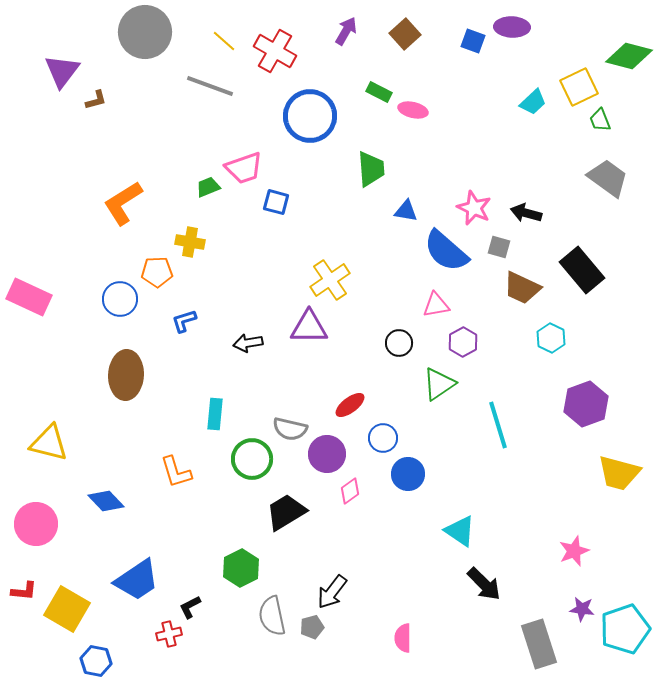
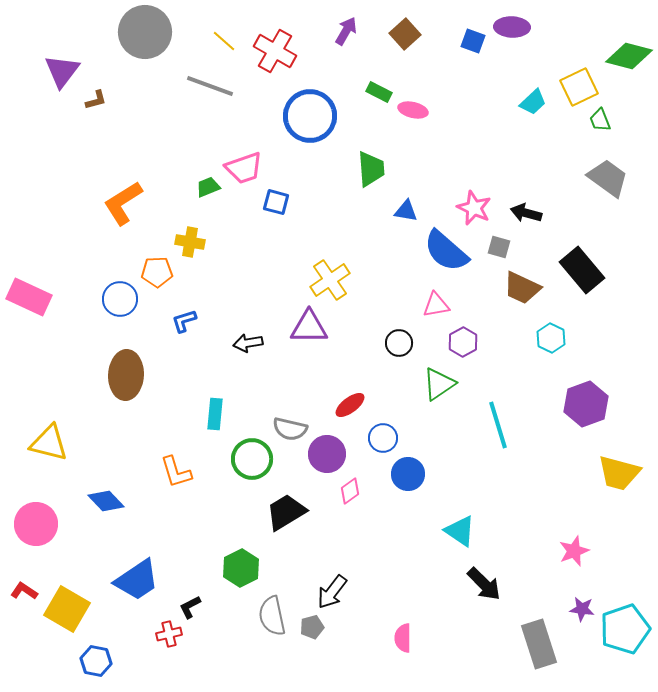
red L-shape at (24, 591): rotated 152 degrees counterclockwise
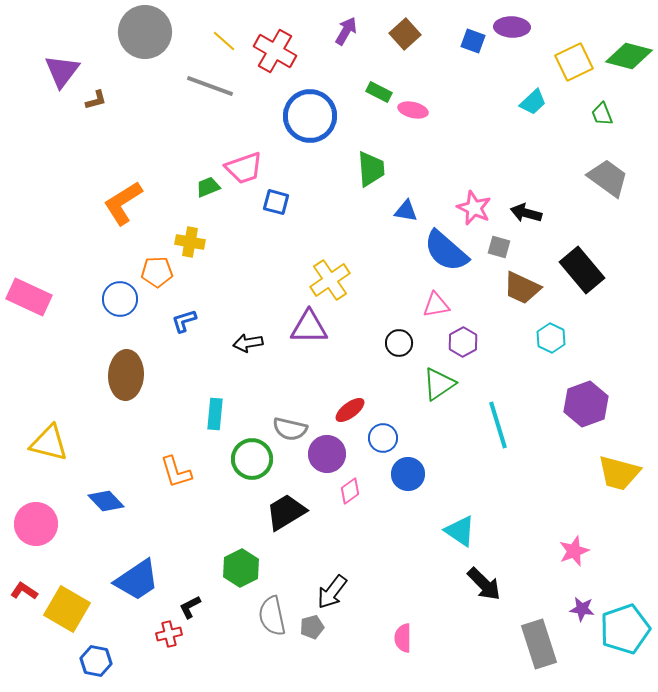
yellow square at (579, 87): moved 5 px left, 25 px up
green trapezoid at (600, 120): moved 2 px right, 6 px up
red ellipse at (350, 405): moved 5 px down
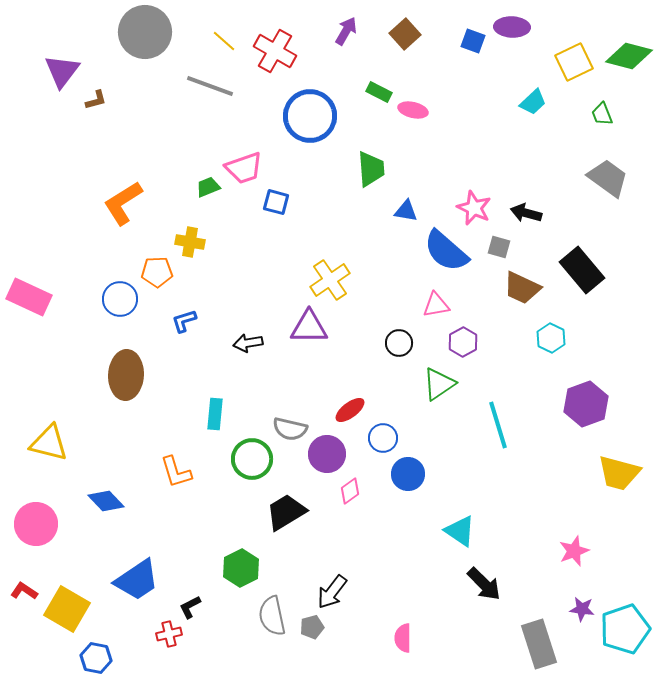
blue hexagon at (96, 661): moved 3 px up
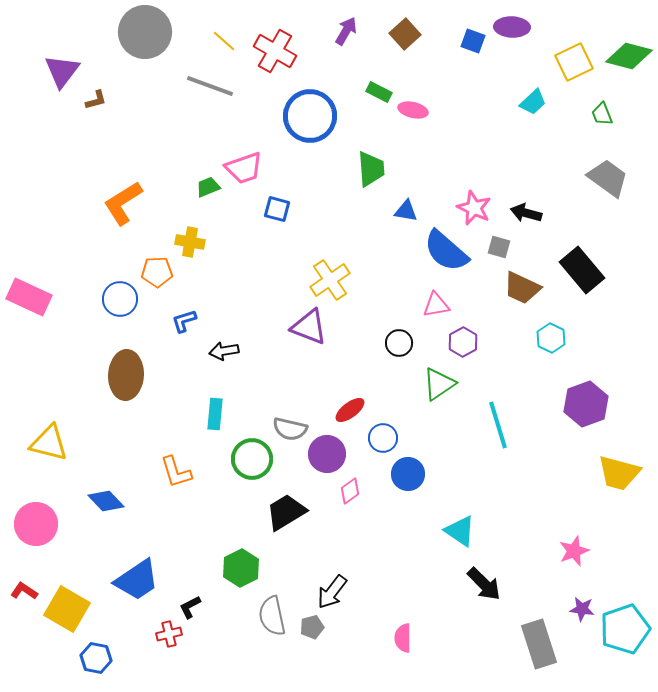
blue square at (276, 202): moved 1 px right, 7 px down
purple triangle at (309, 327): rotated 21 degrees clockwise
black arrow at (248, 343): moved 24 px left, 8 px down
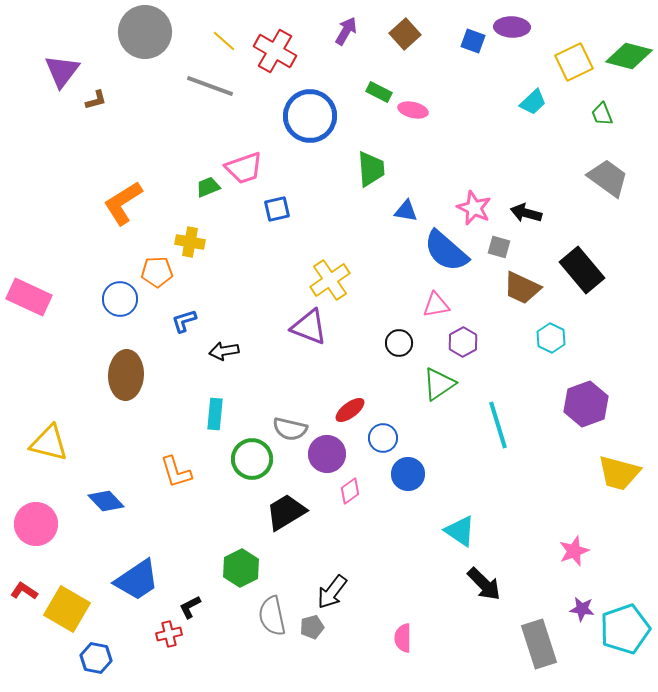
blue square at (277, 209): rotated 28 degrees counterclockwise
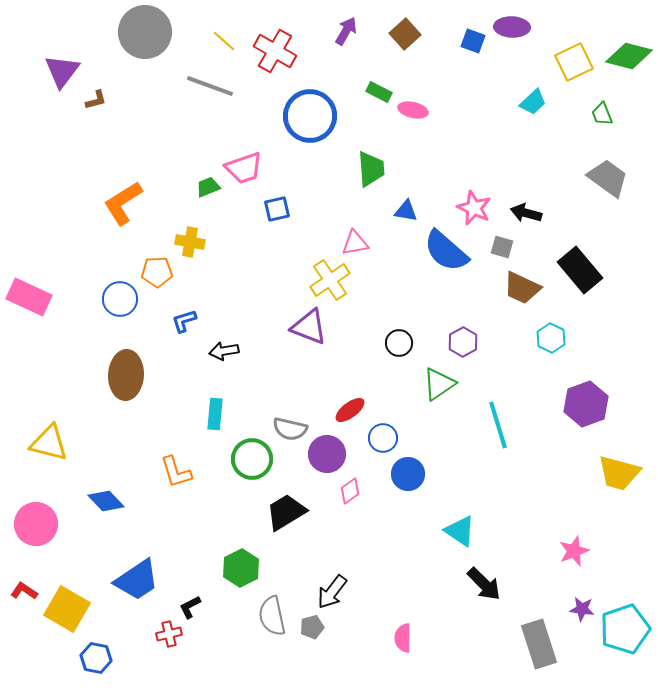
gray square at (499, 247): moved 3 px right
black rectangle at (582, 270): moved 2 px left
pink triangle at (436, 305): moved 81 px left, 62 px up
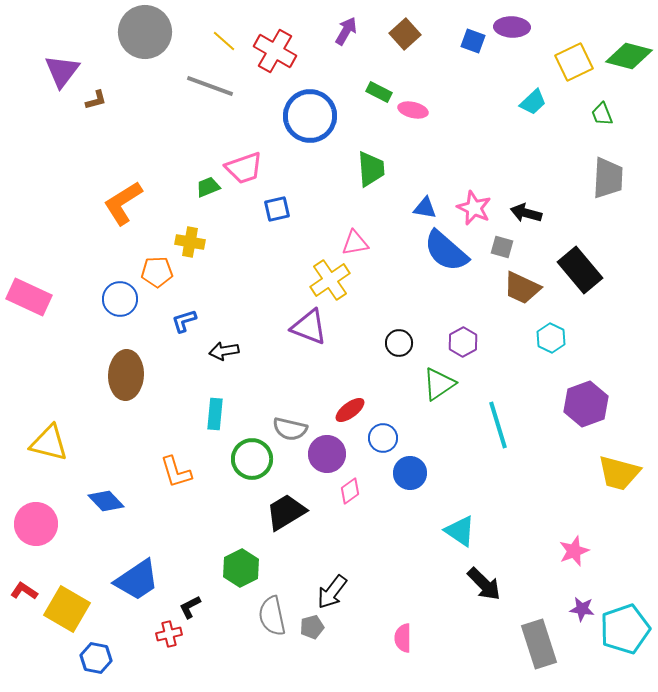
gray trapezoid at (608, 178): rotated 57 degrees clockwise
blue triangle at (406, 211): moved 19 px right, 3 px up
blue circle at (408, 474): moved 2 px right, 1 px up
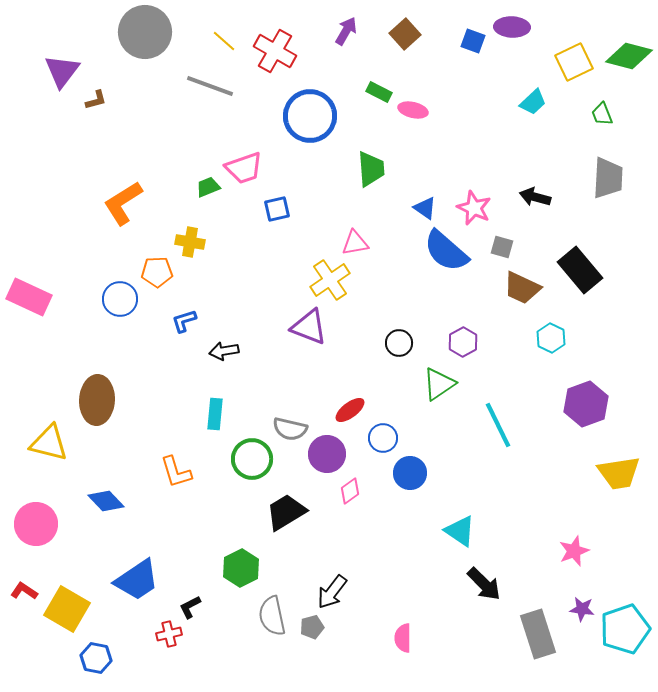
blue triangle at (425, 208): rotated 25 degrees clockwise
black arrow at (526, 213): moved 9 px right, 16 px up
brown ellipse at (126, 375): moved 29 px left, 25 px down
cyan line at (498, 425): rotated 9 degrees counterclockwise
yellow trapezoid at (619, 473): rotated 24 degrees counterclockwise
gray rectangle at (539, 644): moved 1 px left, 10 px up
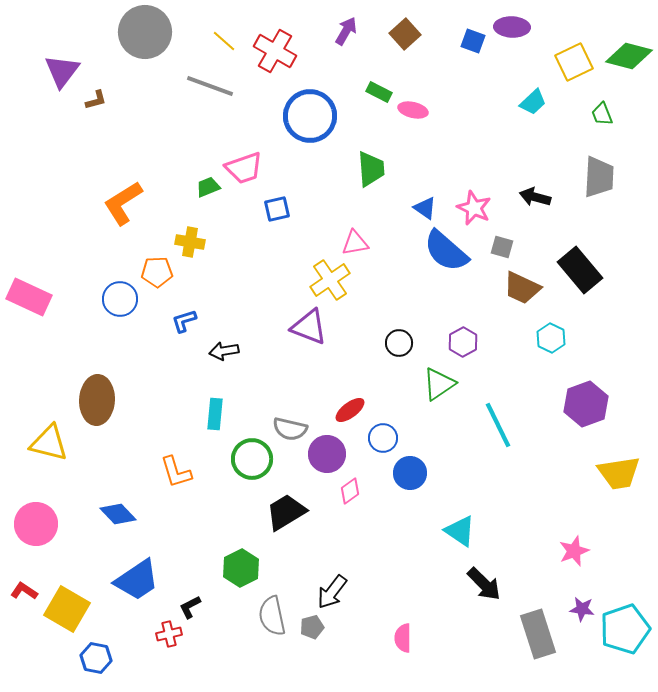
gray trapezoid at (608, 178): moved 9 px left, 1 px up
blue diamond at (106, 501): moved 12 px right, 13 px down
